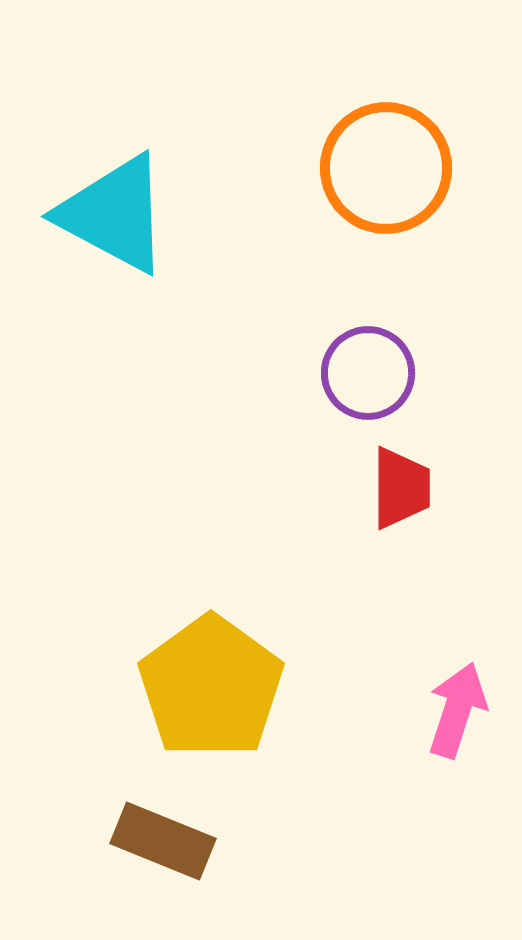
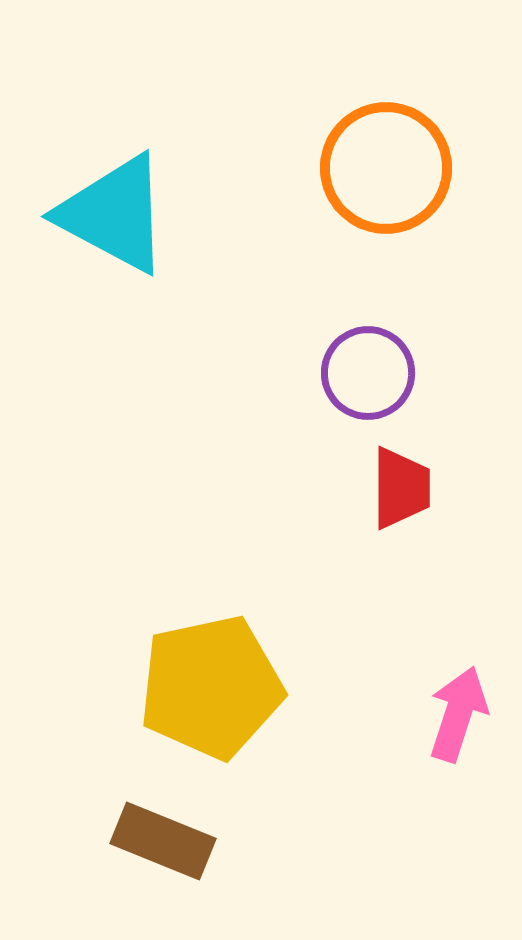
yellow pentagon: rotated 24 degrees clockwise
pink arrow: moved 1 px right, 4 px down
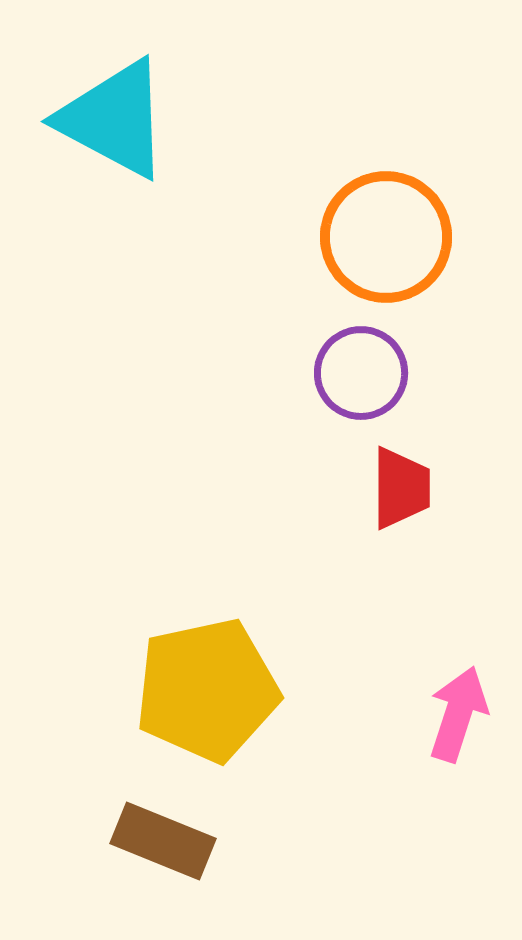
orange circle: moved 69 px down
cyan triangle: moved 95 px up
purple circle: moved 7 px left
yellow pentagon: moved 4 px left, 3 px down
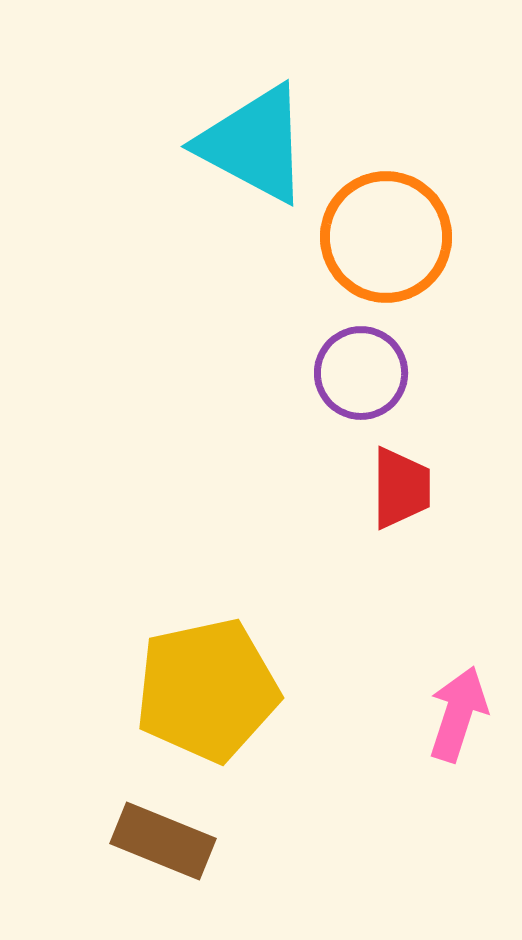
cyan triangle: moved 140 px right, 25 px down
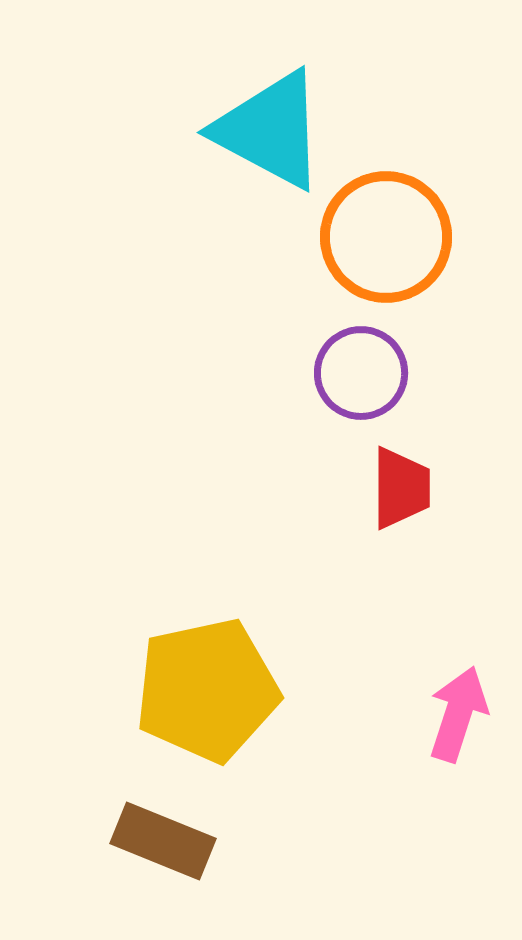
cyan triangle: moved 16 px right, 14 px up
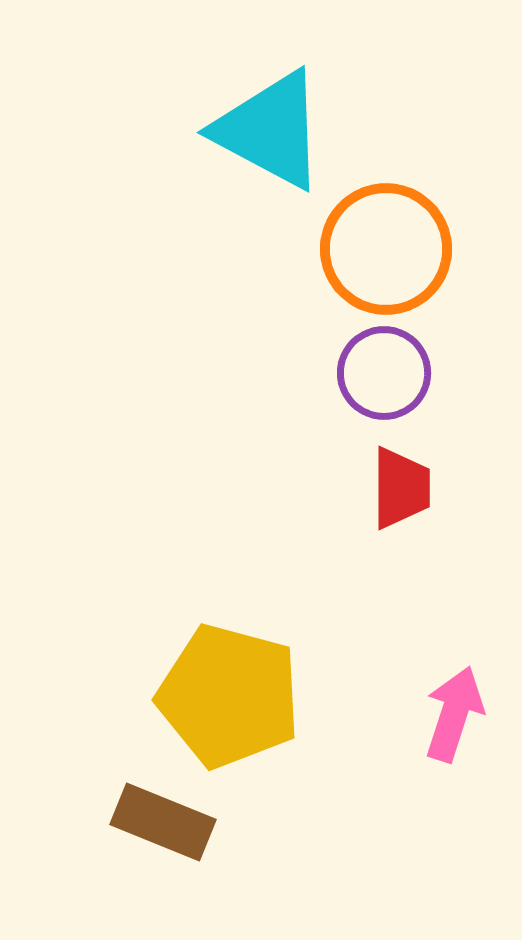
orange circle: moved 12 px down
purple circle: moved 23 px right
yellow pentagon: moved 22 px right, 6 px down; rotated 27 degrees clockwise
pink arrow: moved 4 px left
brown rectangle: moved 19 px up
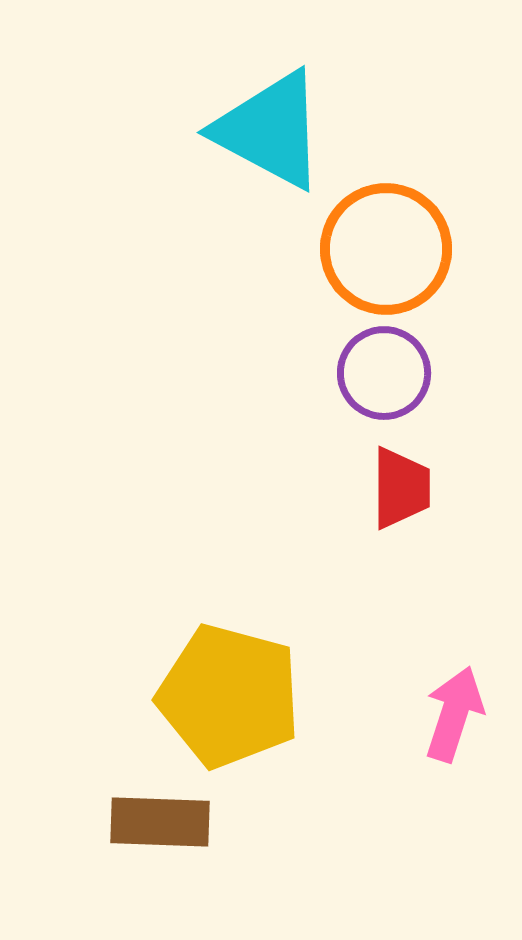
brown rectangle: moved 3 px left; rotated 20 degrees counterclockwise
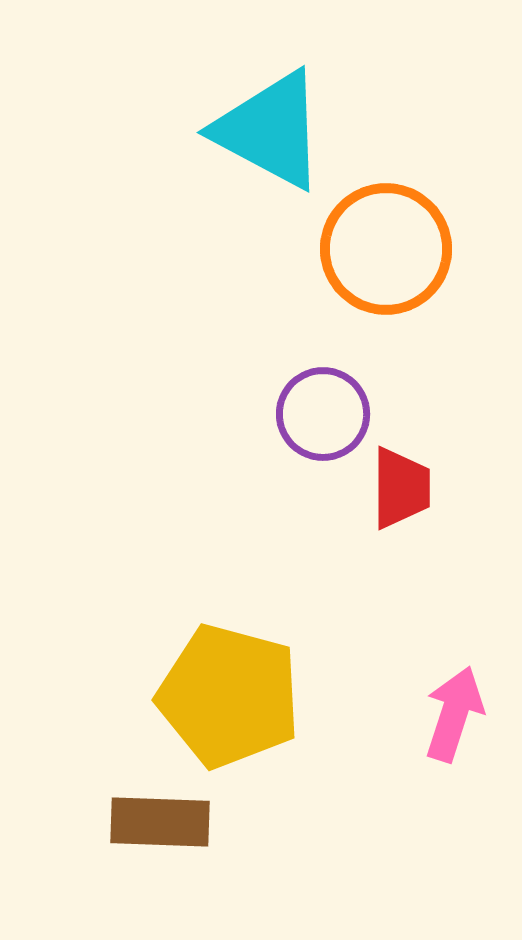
purple circle: moved 61 px left, 41 px down
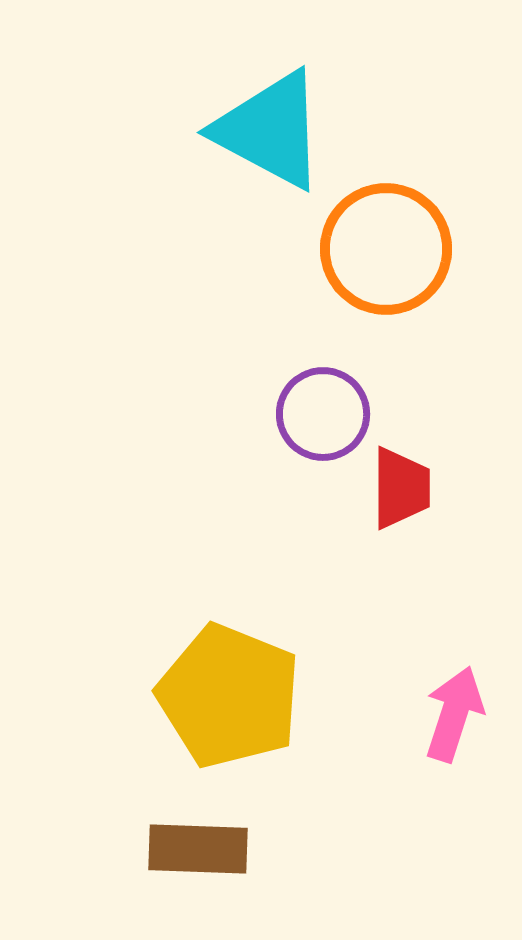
yellow pentagon: rotated 7 degrees clockwise
brown rectangle: moved 38 px right, 27 px down
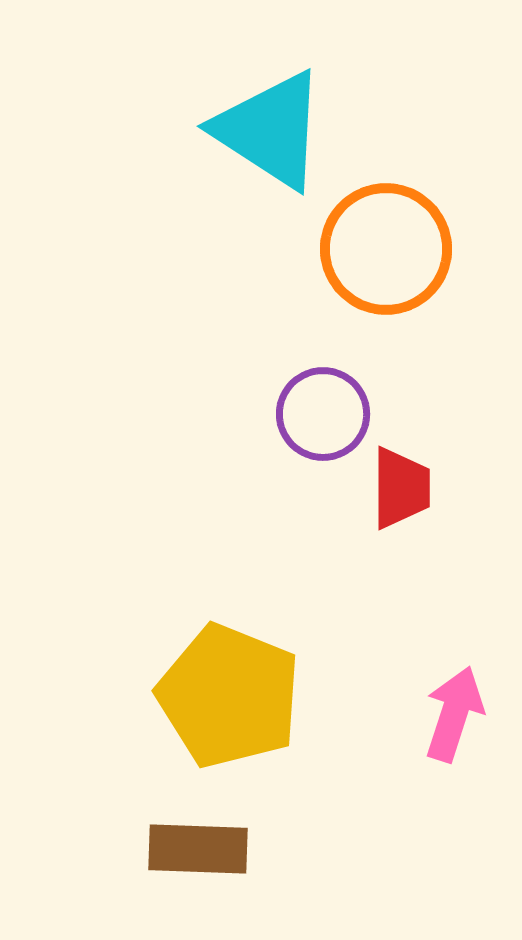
cyan triangle: rotated 5 degrees clockwise
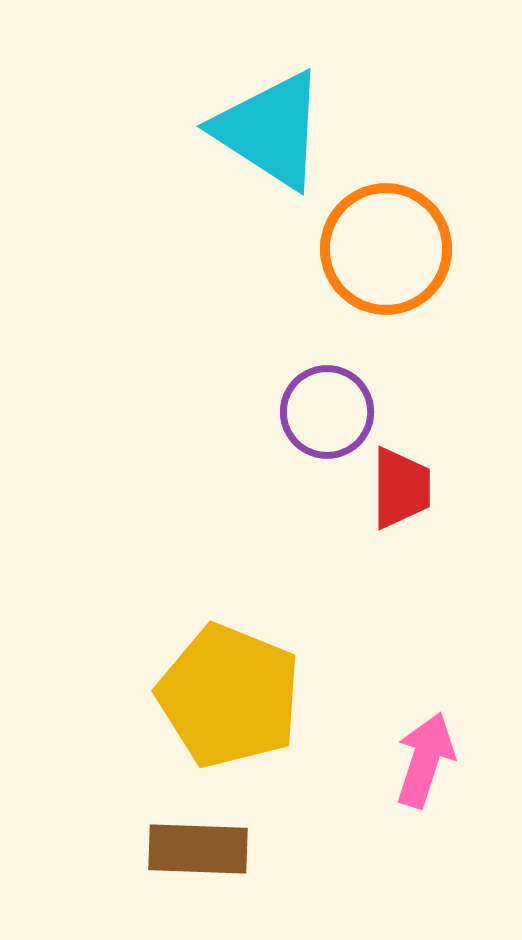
purple circle: moved 4 px right, 2 px up
pink arrow: moved 29 px left, 46 px down
